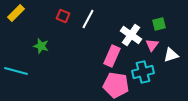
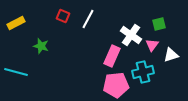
yellow rectangle: moved 10 px down; rotated 18 degrees clockwise
cyan line: moved 1 px down
pink pentagon: rotated 15 degrees counterclockwise
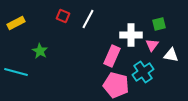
white cross: rotated 35 degrees counterclockwise
green star: moved 1 px left, 5 px down; rotated 14 degrees clockwise
white triangle: rotated 28 degrees clockwise
cyan cross: rotated 20 degrees counterclockwise
pink pentagon: rotated 20 degrees clockwise
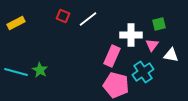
white line: rotated 24 degrees clockwise
green star: moved 19 px down
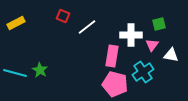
white line: moved 1 px left, 8 px down
pink rectangle: rotated 15 degrees counterclockwise
cyan line: moved 1 px left, 1 px down
pink pentagon: moved 1 px left, 1 px up
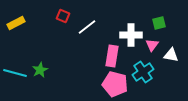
green square: moved 1 px up
green star: rotated 14 degrees clockwise
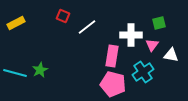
pink pentagon: moved 2 px left
